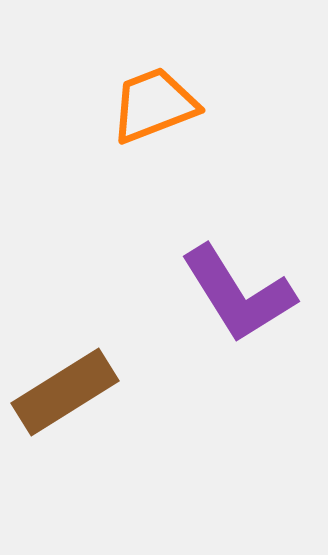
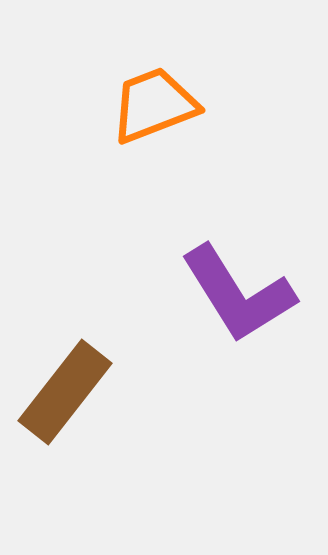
brown rectangle: rotated 20 degrees counterclockwise
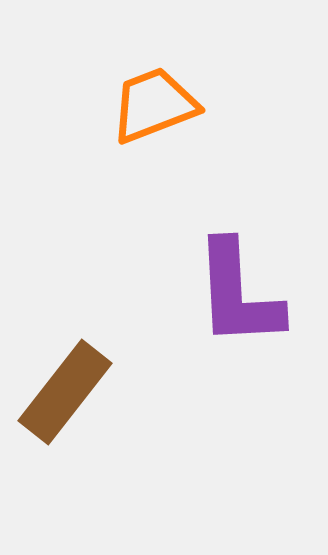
purple L-shape: rotated 29 degrees clockwise
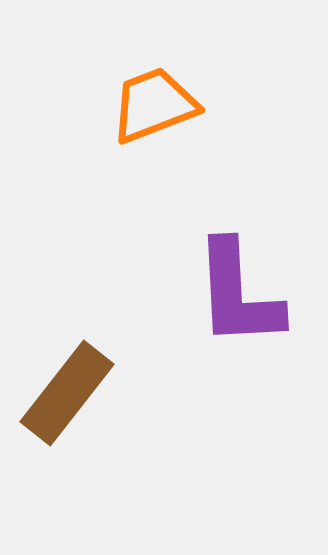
brown rectangle: moved 2 px right, 1 px down
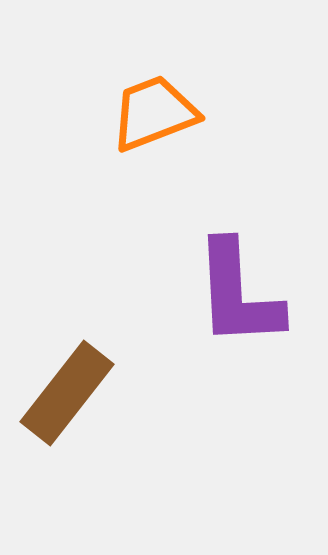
orange trapezoid: moved 8 px down
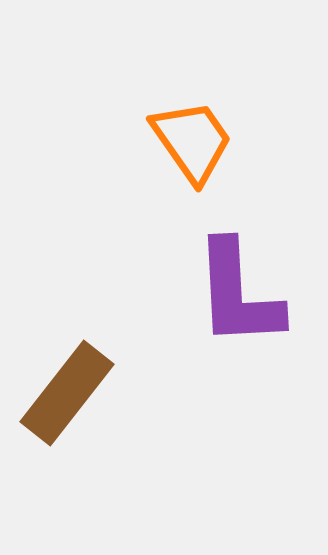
orange trapezoid: moved 38 px right, 28 px down; rotated 76 degrees clockwise
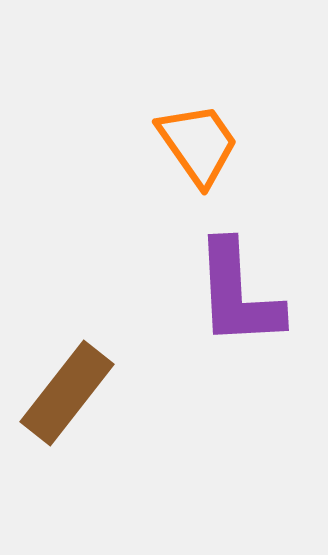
orange trapezoid: moved 6 px right, 3 px down
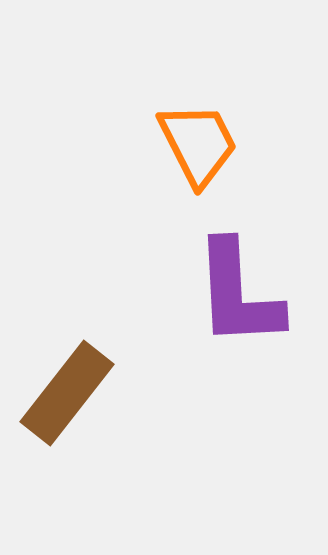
orange trapezoid: rotated 8 degrees clockwise
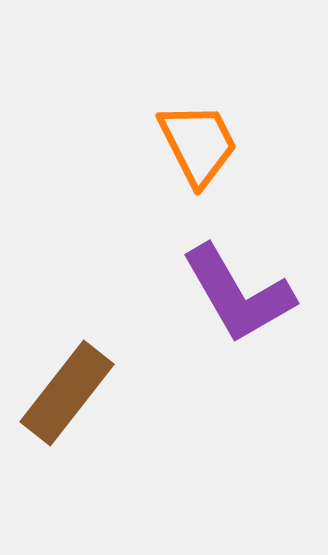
purple L-shape: rotated 27 degrees counterclockwise
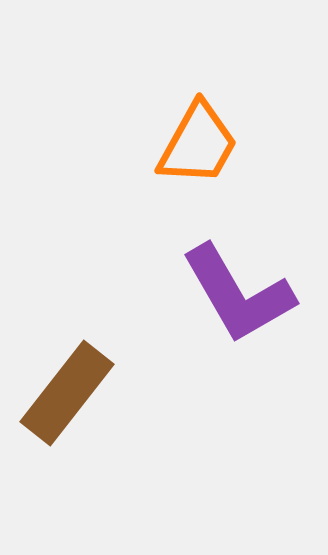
orange trapezoid: rotated 56 degrees clockwise
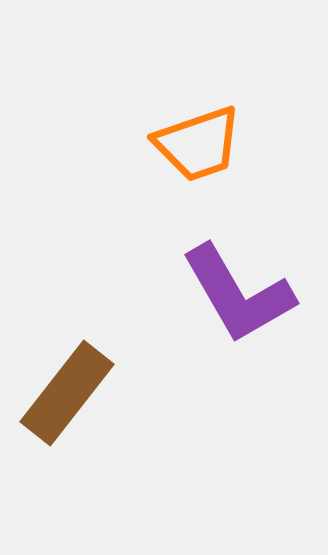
orange trapezoid: rotated 42 degrees clockwise
